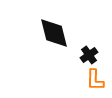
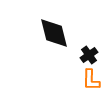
orange L-shape: moved 4 px left
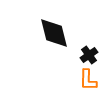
orange L-shape: moved 3 px left
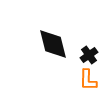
black diamond: moved 1 px left, 11 px down
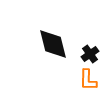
black cross: moved 1 px right, 1 px up
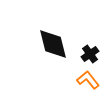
orange L-shape: rotated 140 degrees clockwise
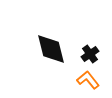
black diamond: moved 2 px left, 5 px down
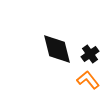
black diamond: moved 6 px right
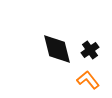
black cross: moved 4 px up
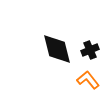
black cross: rotated 12 degrees clockwise
